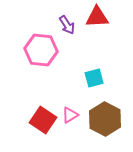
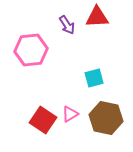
pink hexagon: moved 10 px left; rotated 12 degrees counterclockwise
pink triangle: moved 1 px up
brown hexagon: moved 1 px right, 1 px up; rotated 16 degrees counterclockwise
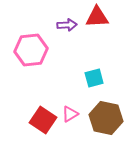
purple arrow: rotated 60 degrees counterclockwise
